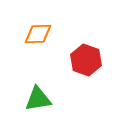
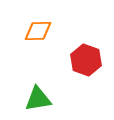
orange diamond: moved 3 px up
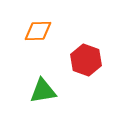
green triangle: moved 5 px right, 8 px up
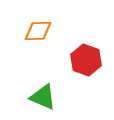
green triangle: moved 6 px down; rotated 32 degrees clockwise
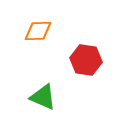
red hexagon: rotated 12 degrees counterclockwise
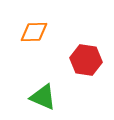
orange diamond: moved 4 px left, 1 px down
